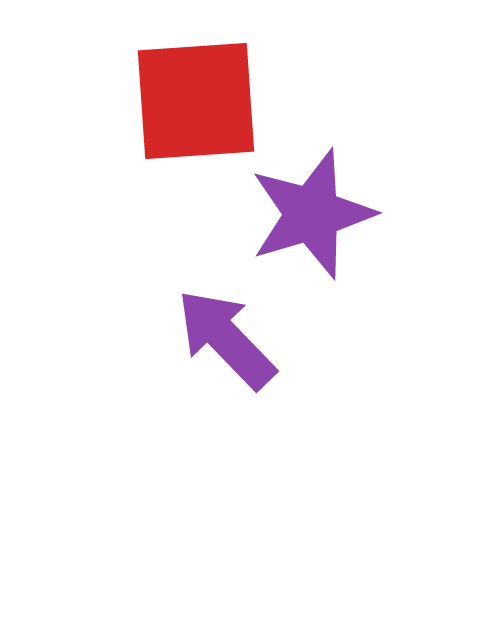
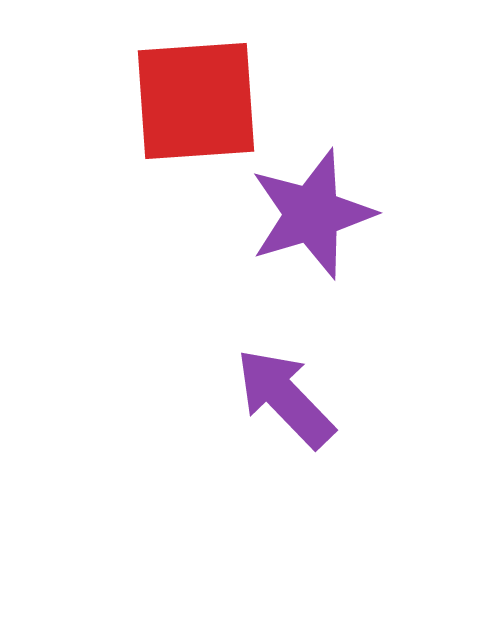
purple arrow: moved 59 px right, 59 px down
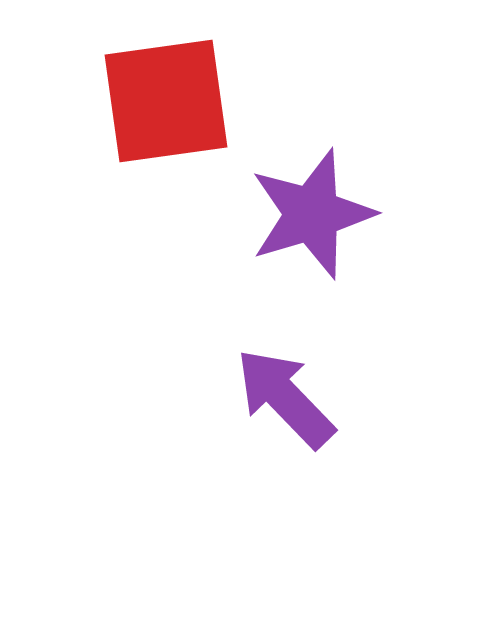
red square: moved 30 px left; rotated 4 degrees counterclockwise
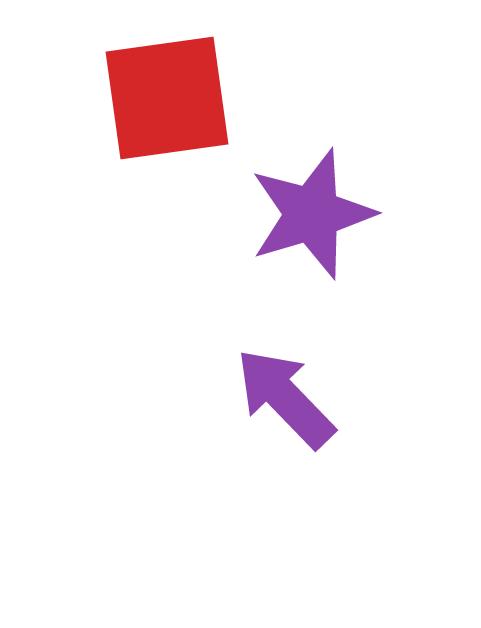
red square: moved 1 px right, 3 px up
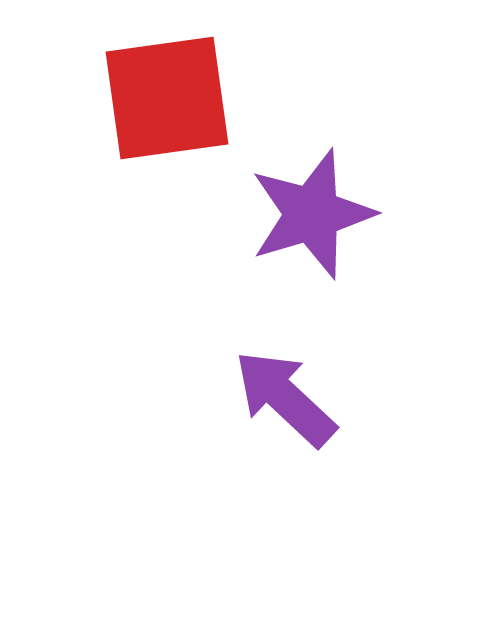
purple arrow: rotated 3 degrees counterclockwise
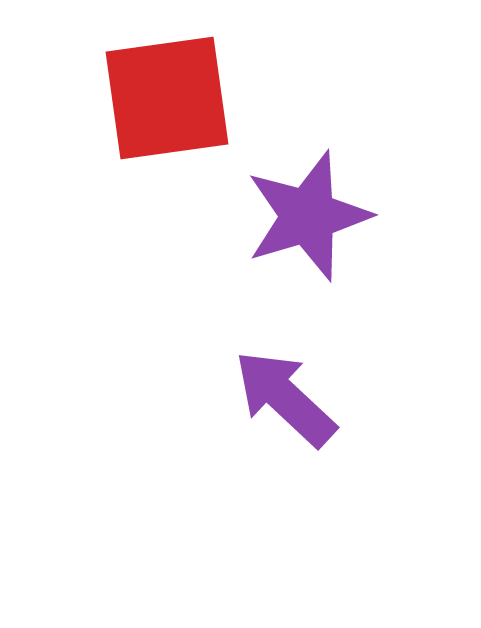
purple star: moved 4 px left, 2 px down
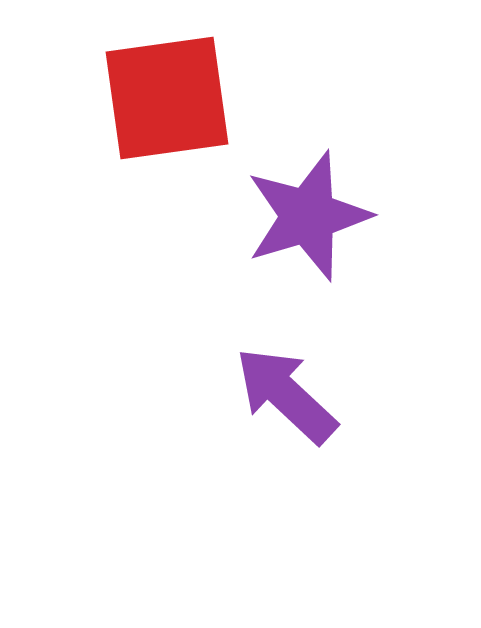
purple arrow: moved 1 px right, 3 px up
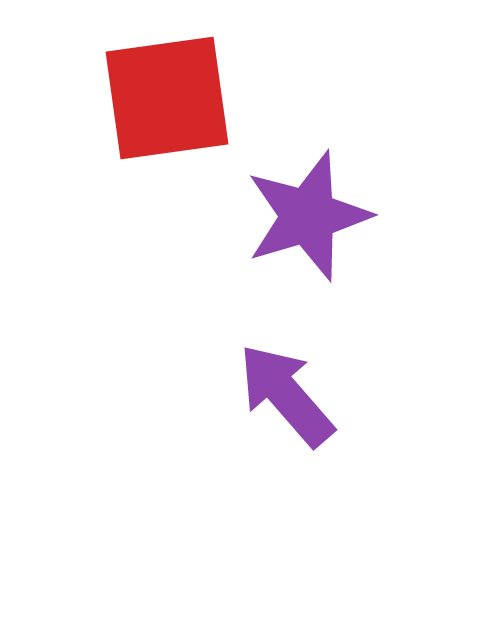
purple arrow: rotated 6 degrees clockwise
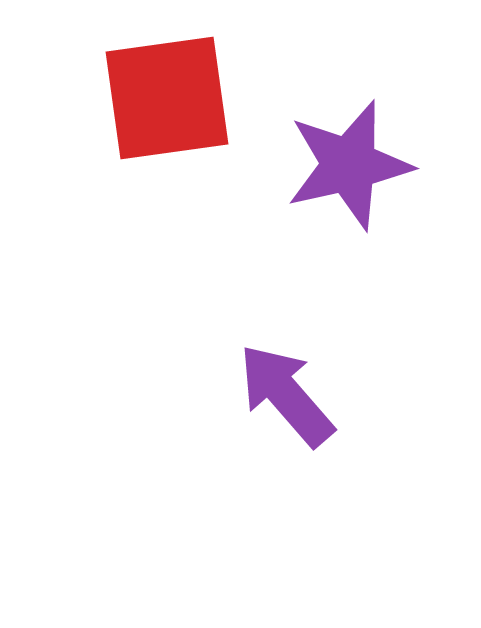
purple star: moved 41 px right, 51 px up; rotated 4 degrees clockwise
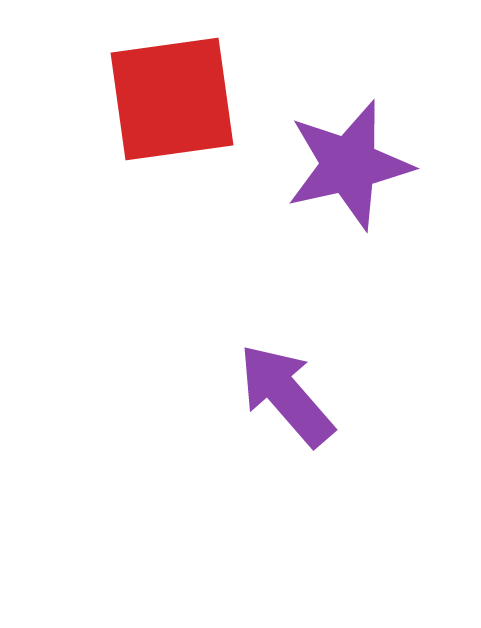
red square: moved 5 px right, 1 px down
